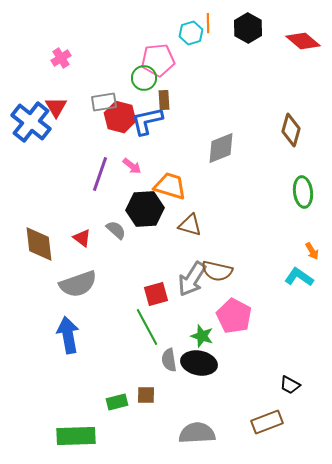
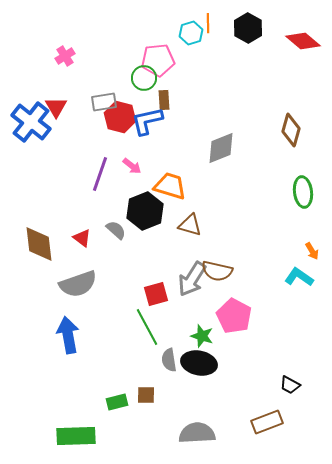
pink cross at (61, 58): moved 4 px right, 2 px up
black hexagon at (145, 209): moved 2 px down; rotated 18 degrees counterclockwise
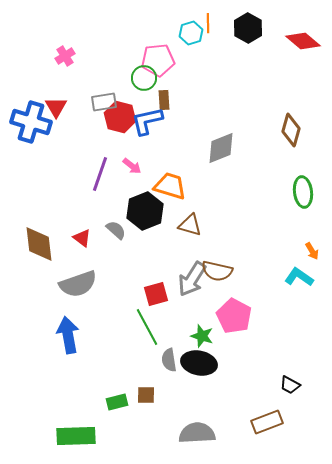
blue cross at (31, 122): rotated 21 degrees counterclockwise
